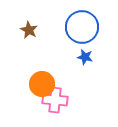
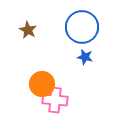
brown star: moved 1 px left
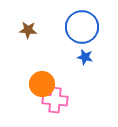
brown star: rotated 24 degrees counterclockwise
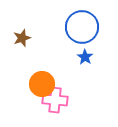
brown star: moved 6 px left, 8 px down; rotated 24 degrees counterclockwise
blue star: rotated 21 degrees clockwise
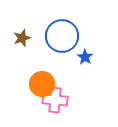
blue circle: moved 20 px left, 9 px down
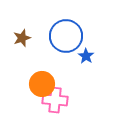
blue circle: moved 4 px right
blue star: moved 1 px right, 1 px up
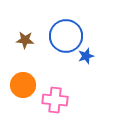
brown star: moved 3 px right, 2 px down; rotated 24 degrees clockwise
blue star: rotated 21 degrees clockwise
orange circle: moved 19 px left, 1 px down
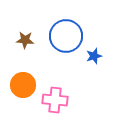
blue star: moved 8 px right
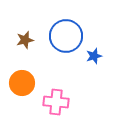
brown star: rotated 18 degrees counterclockwise
orange circle: moved 1 px left, 2 px up
pink cross: moved 1 px right, 2 px down
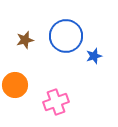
orange circle: moved 7 px left, 2 px down
pink cross: rotated 25 degrees counterclockwise
